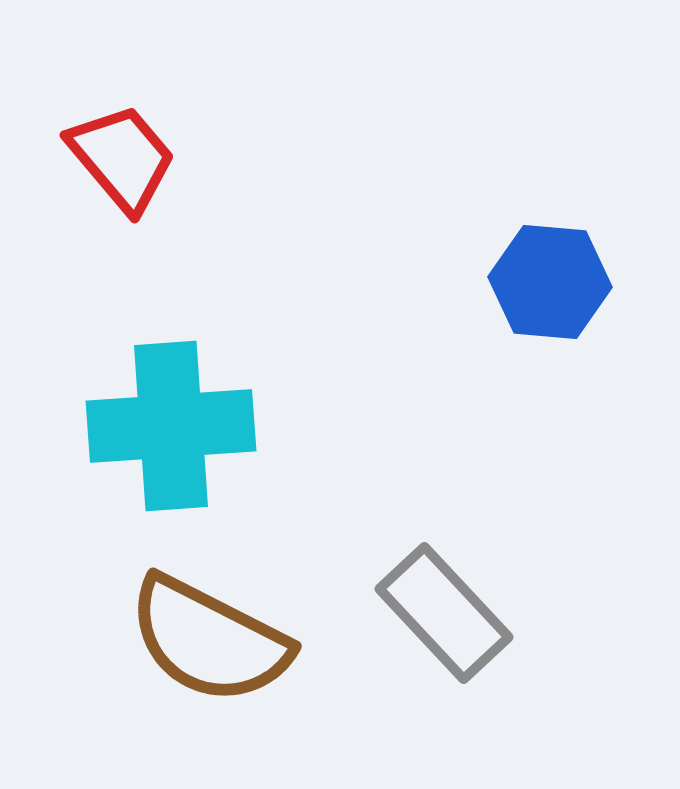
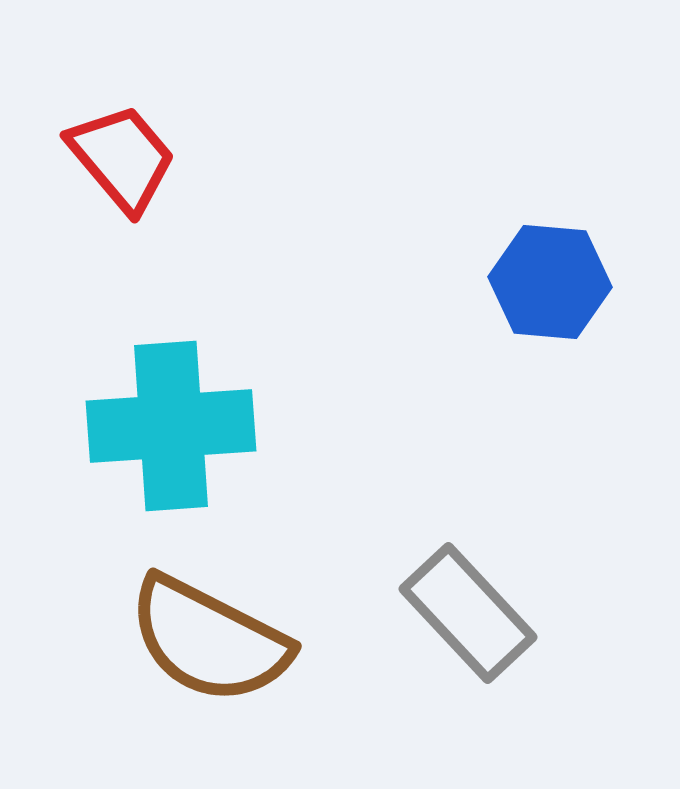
gray rectangle: moved 24 px right
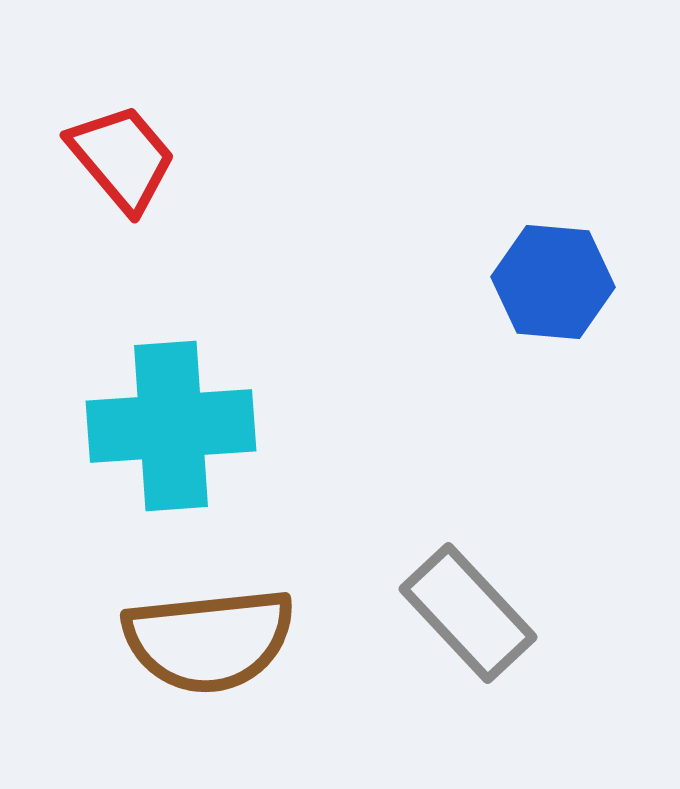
blue hexagon: moved 3 px right
brown semicircle: rotated 33 degrees counterclockwise
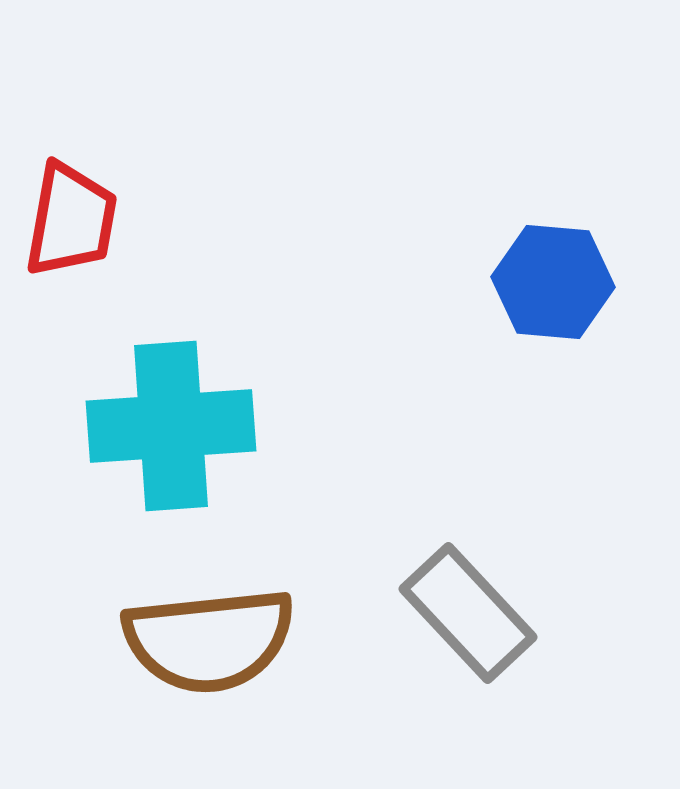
red trapezoid: moved 51 px left, 62 px down; rotated 50 degrees clockwise
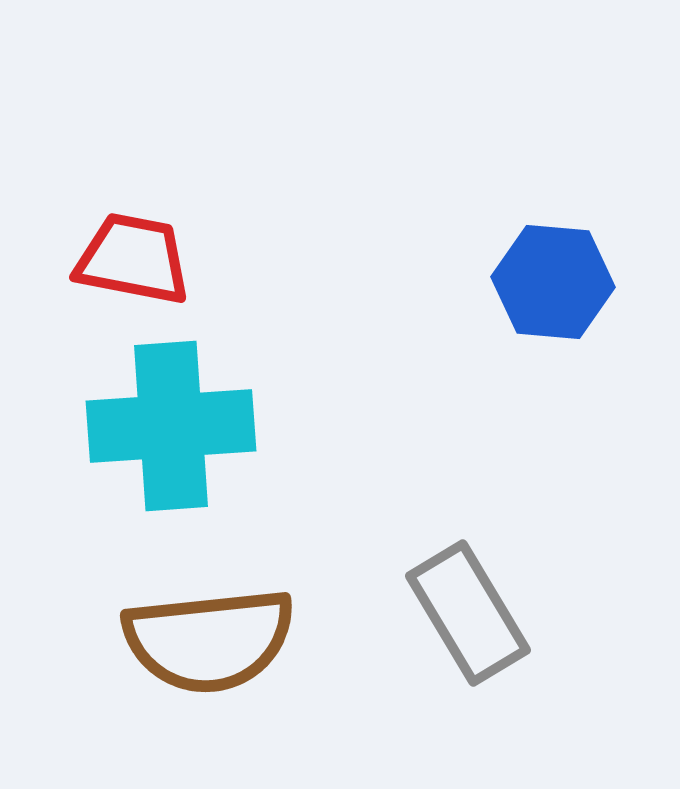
red trapezoid: moved 62 px right, 39 px down; rotated 89 degrees counterclockwise
gray rectangle: rotated 12 degrees clockwise
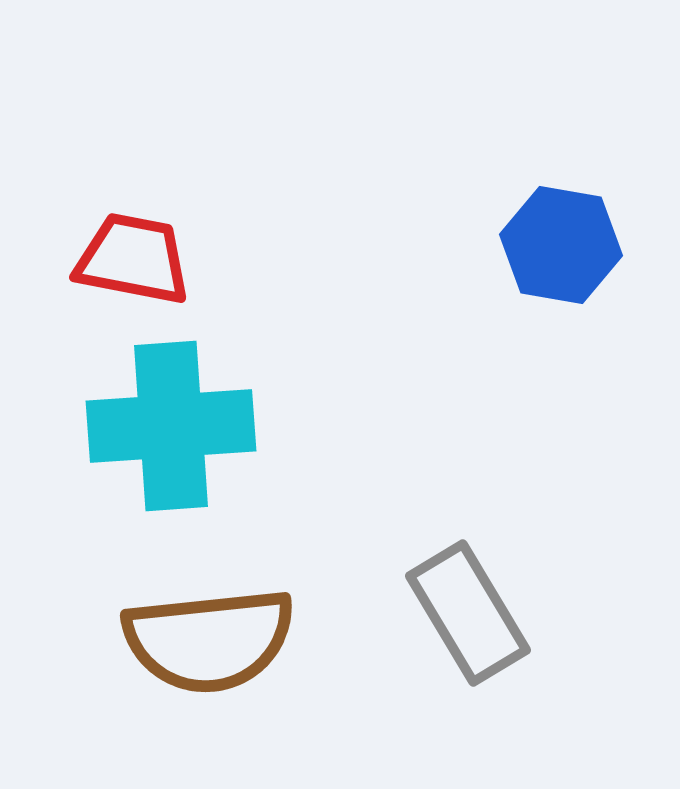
blue hexagon: moved 8 px right, 37 px up; rotated 5 degrees clockwise
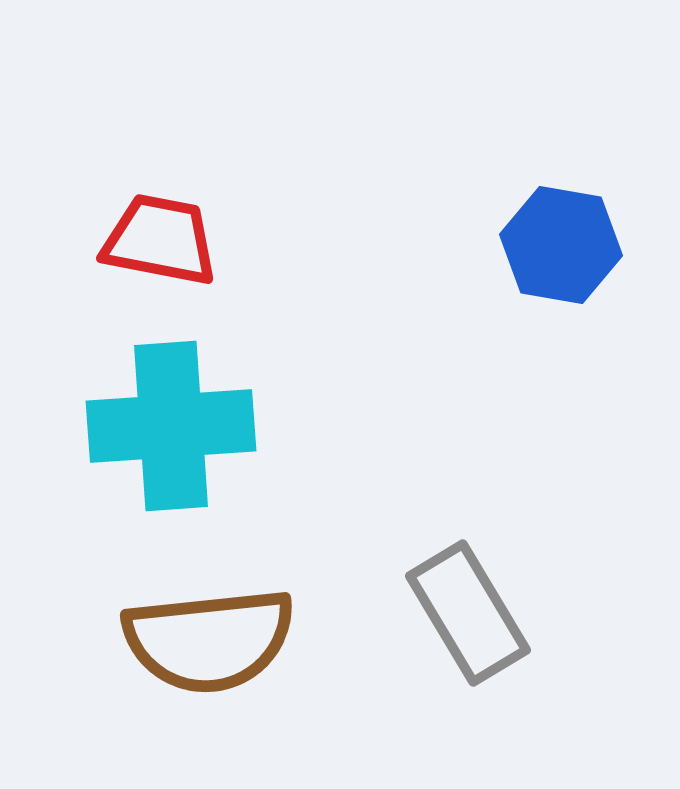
red trapezoid: moved 27 px right, 19 px up
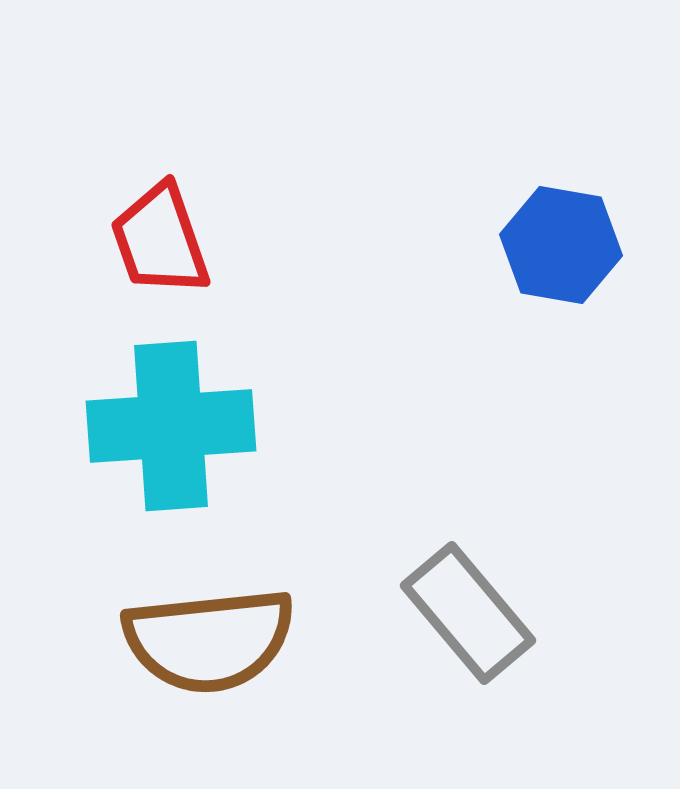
red trapezoid: rotated 120 degrees counterclockwise
gray rectangle: rotated 9 degrees counterclockwise
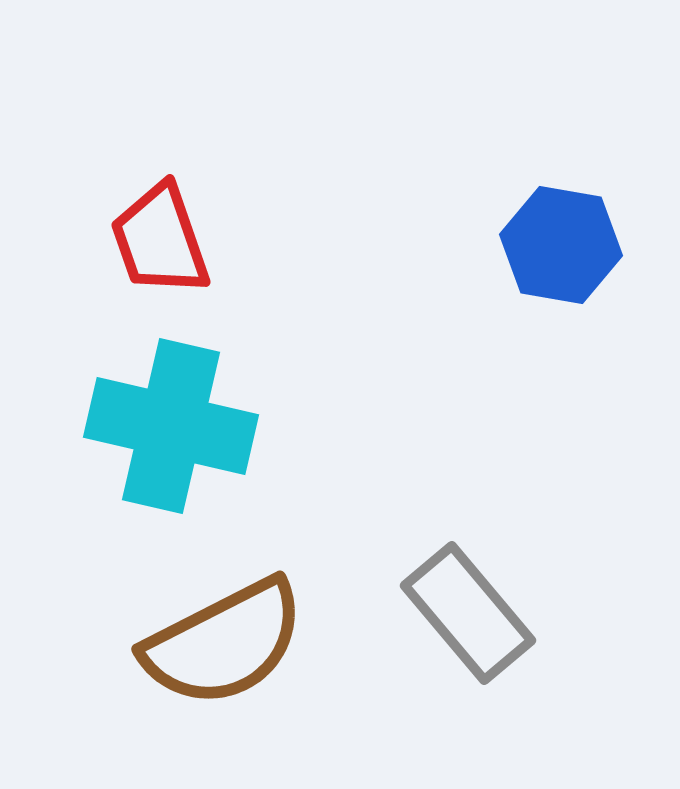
cyan cross: rotated 17 degrees clockwise
brown semicircle: moved 15 px right, 3 px down; rotated 21 degrees counterclockwise
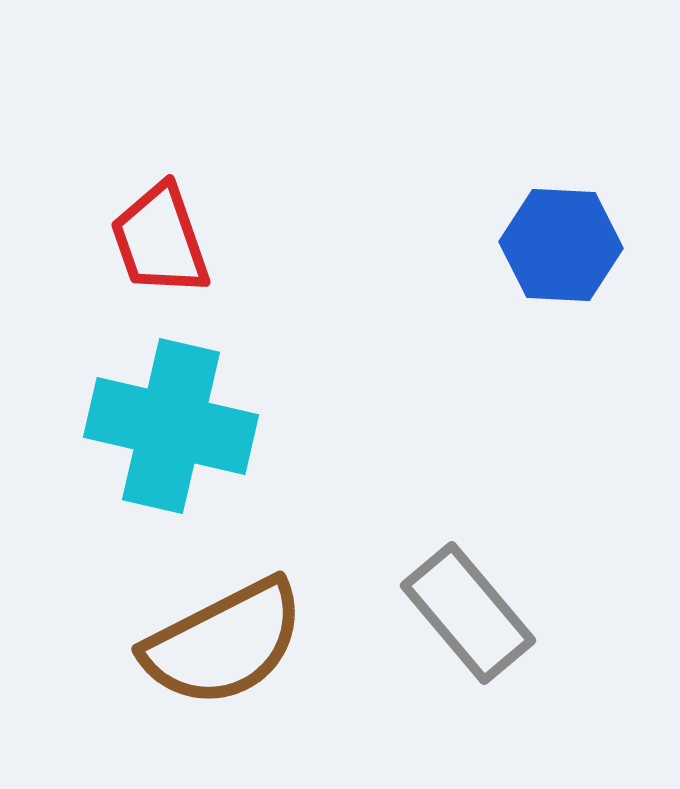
blue hexagon: rotated 7 degrees counterclockwise
